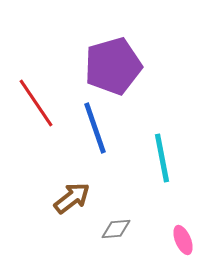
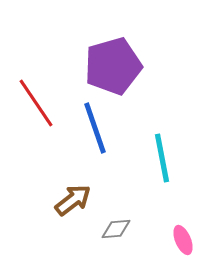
brown arrow: moved 1 px right, 2 px down
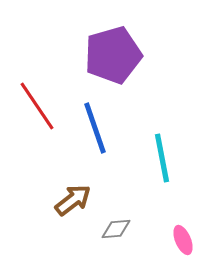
purple pentagon: moved 11 px up
red line: moved 1 px right, 3 px down
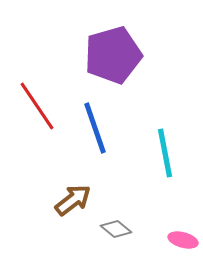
cyan line: moved 3 px right, 5 px up
gray diamond: rotated 44 degrees clockwise
pink ellipse: rotated 52 degrees counterclockwise
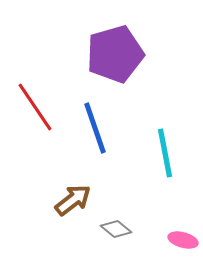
purple pentagon: moved 2 px right, 1 px up
red line: moved 2 px left, 1 px down
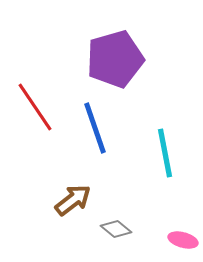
purple pentagon: moved 5 px down
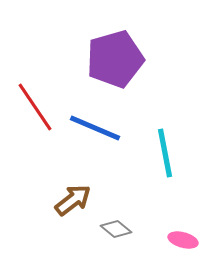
blue line: rotated 48 degrees counterclockwise
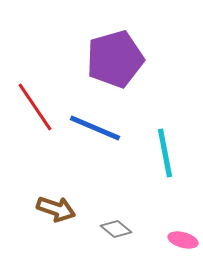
brown arrow: moved 17 px left, 9 px down; rotated 57 degrees clockwise
